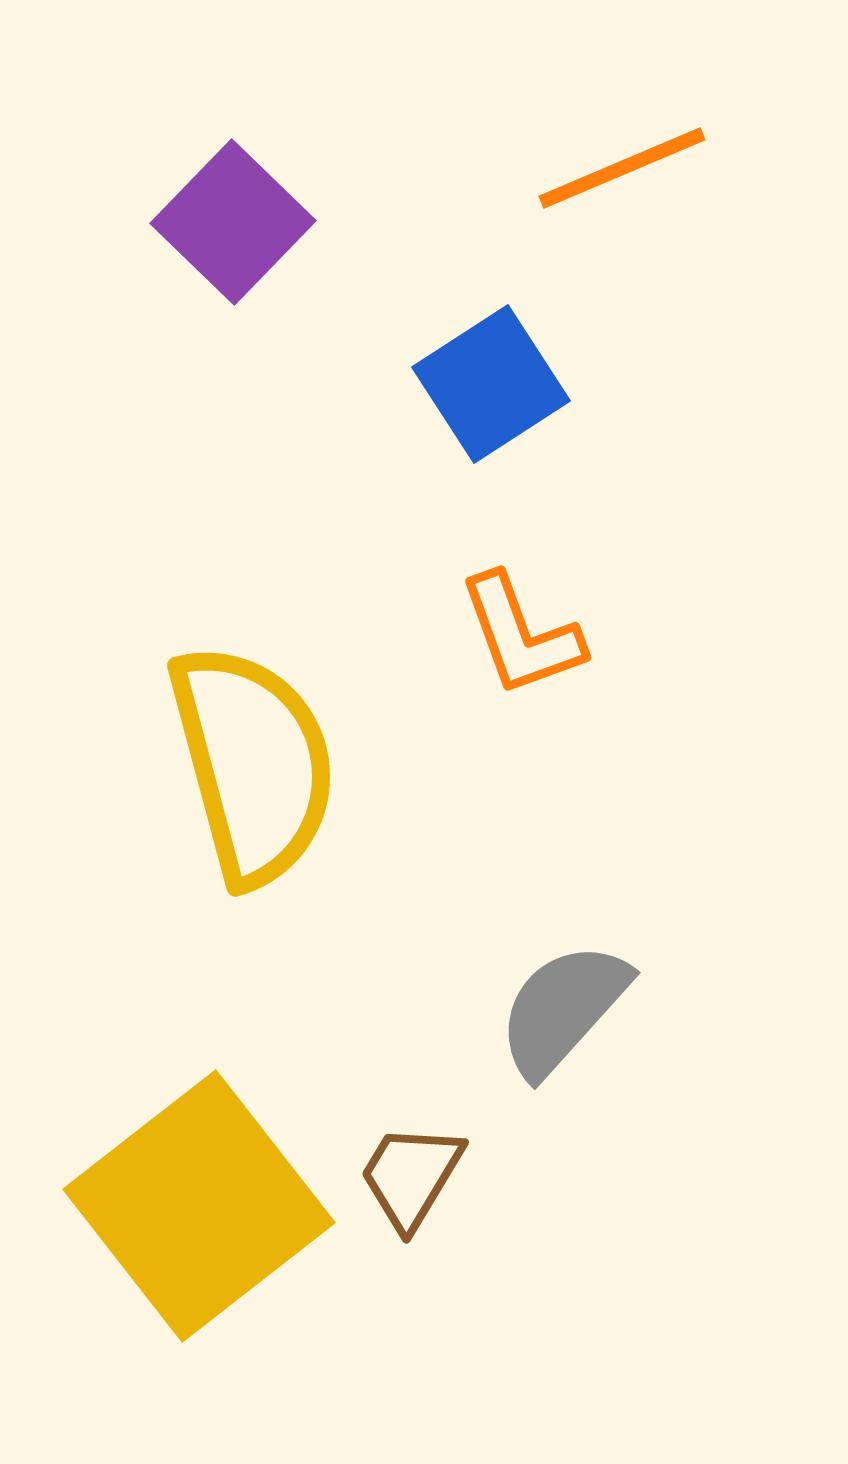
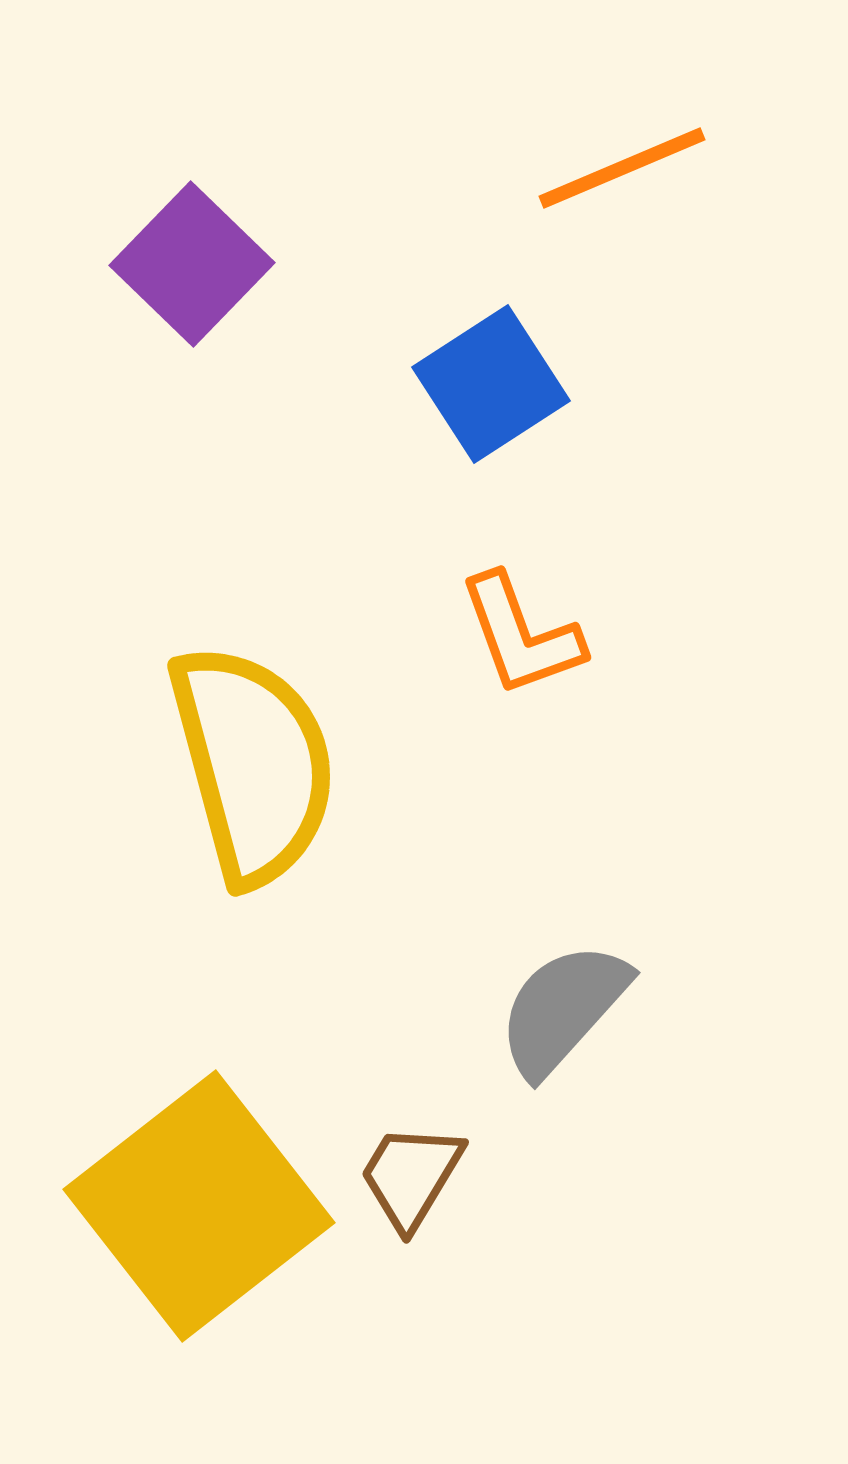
purple square: moved 41 px left, 42 px down
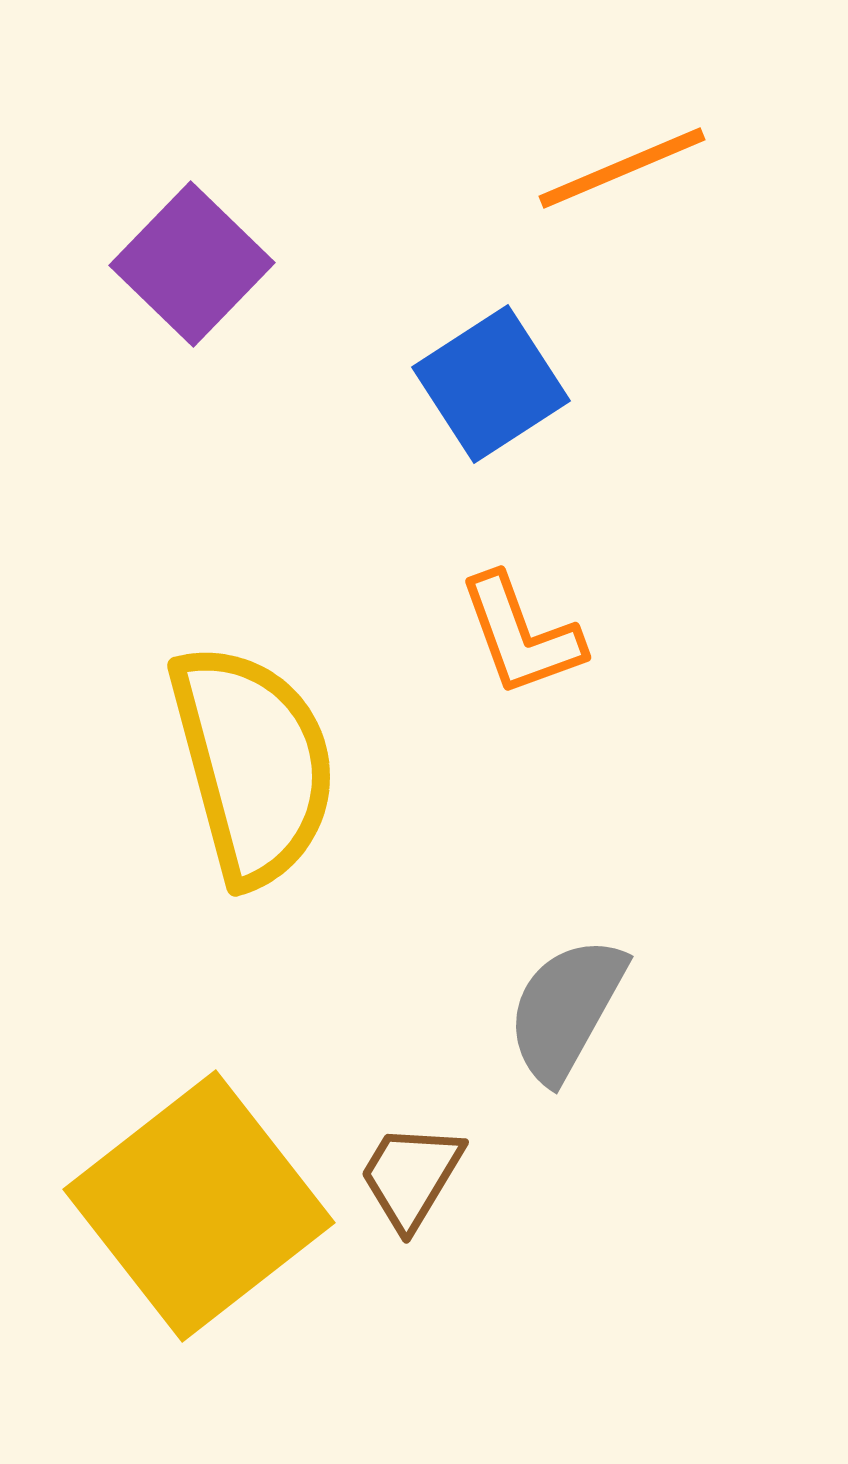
gray semicircle: moved 3 px right; rotated 13 degrees counterclockwise
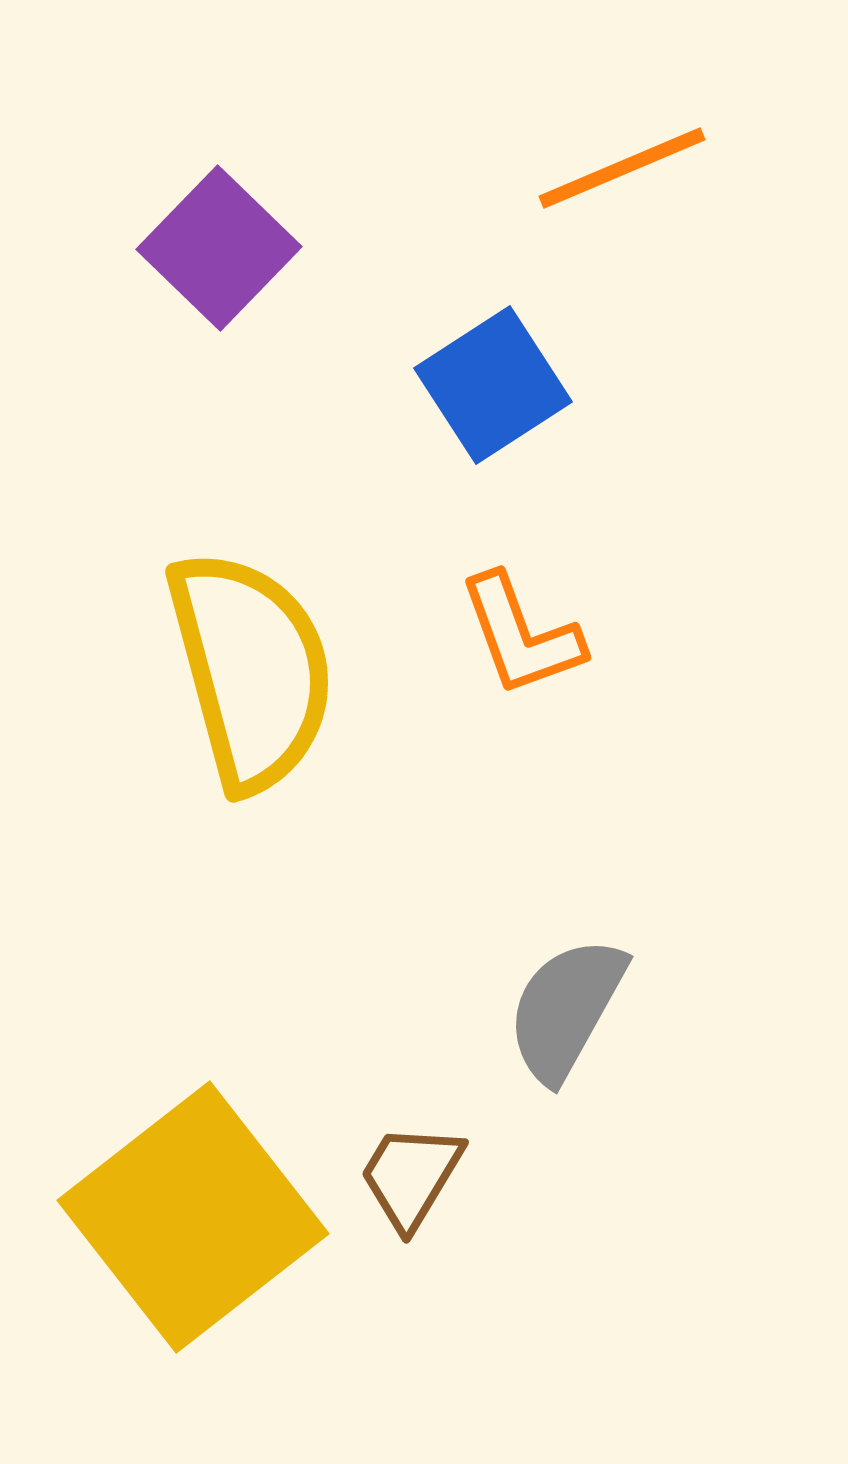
purple square: moved 27 px right, 16 px up
blue square: moved 2 px right, 1 px down
yellow semicircle: moved 2 px left, 94 px up
yellow square: moved 6 px left, 11 px down
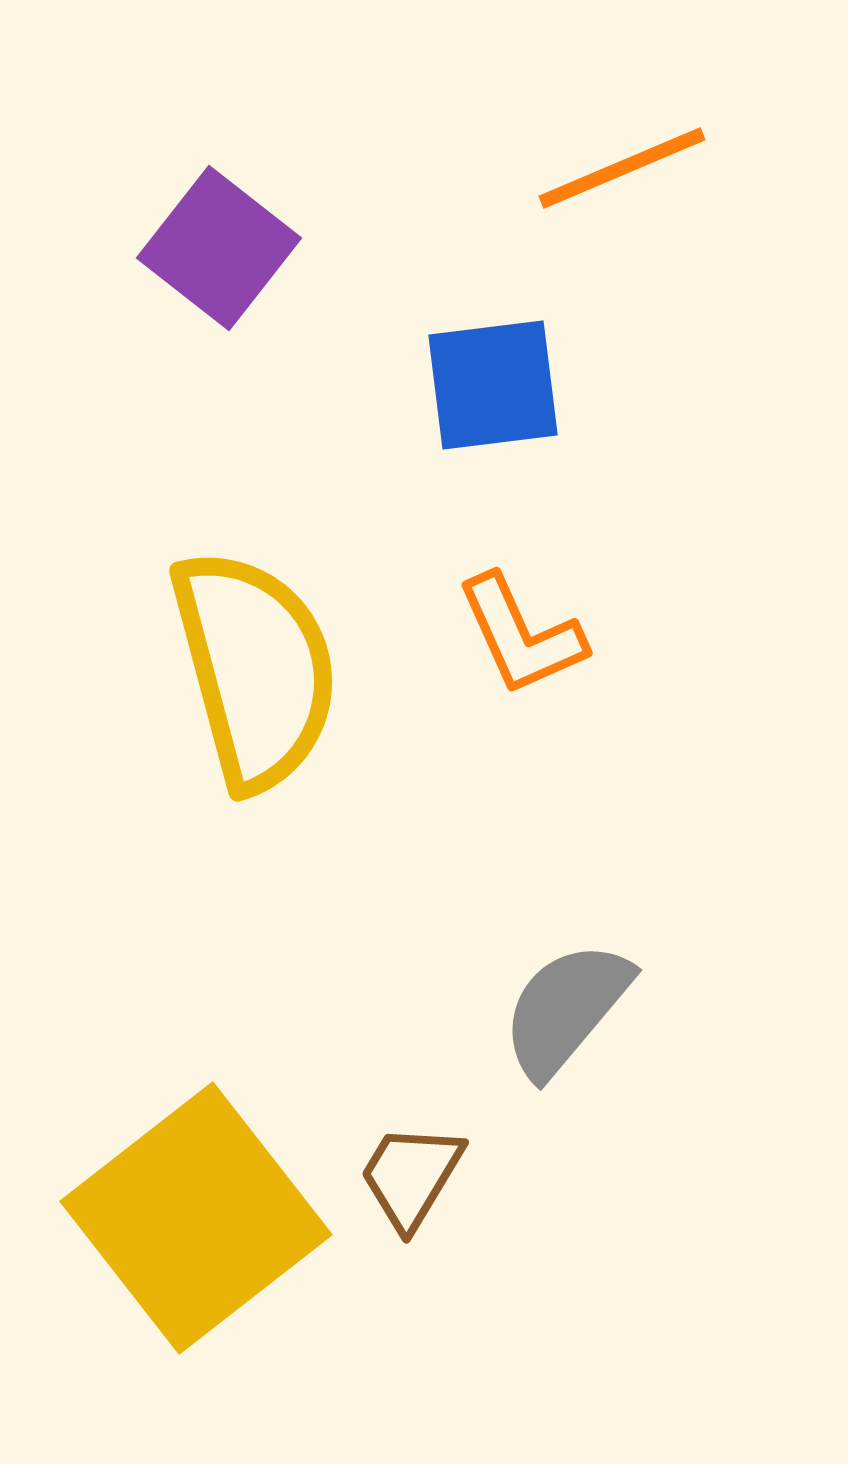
purple square: rotated 6 degrees counterclockwise
blue square: rotated 26 degrees clockwise
orange L-shape: rotated 4 degrees counterclockwise
yellow semicircle: moved 4 px right, 1 px up
gray semicircle: rotated 11 degrees clockwise
yellow square: moved 3 px right, 1 px down
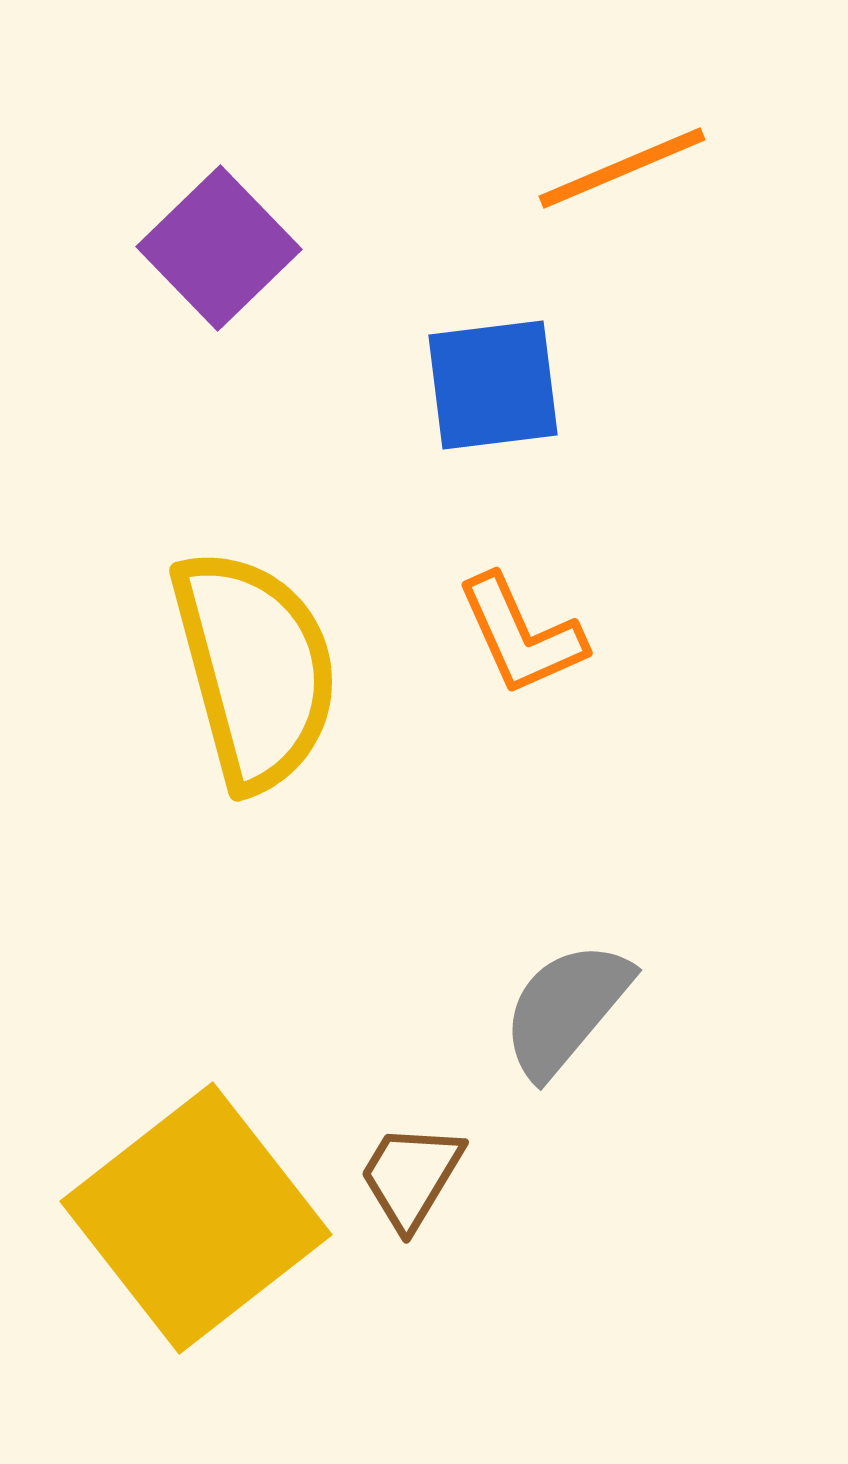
purple square: rotated 8 degrees clockwise
